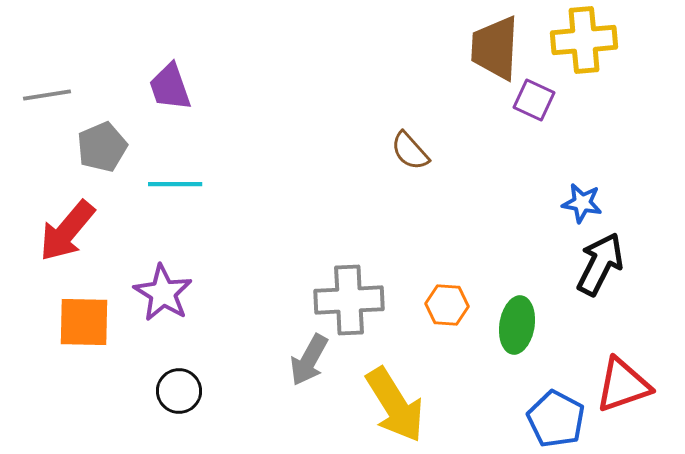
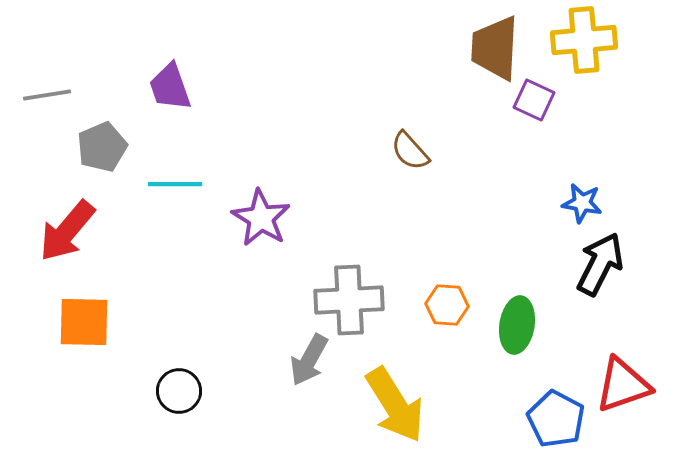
purple star: moved 98 px right, 75 px up
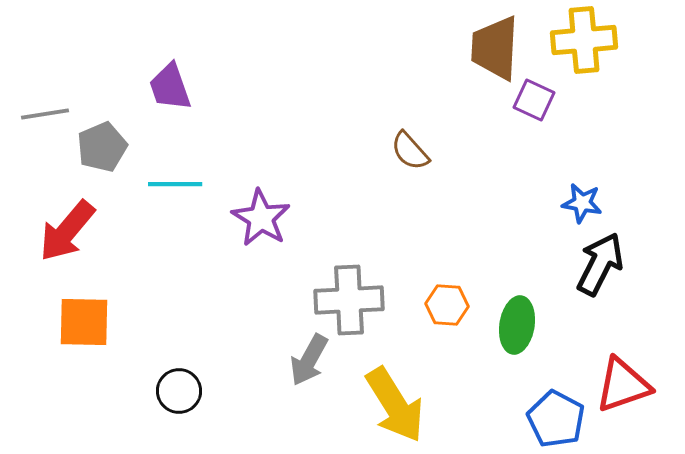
gray line: moved 2 px left, 19 px down
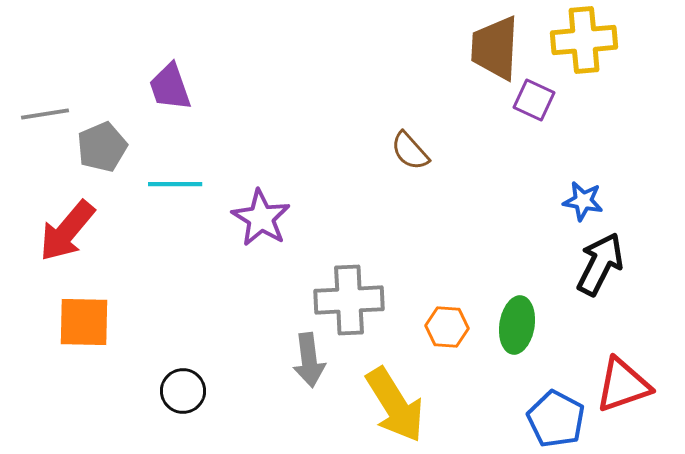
blue star: moved 1 px right, 2 px up
orange hexagon: moved 22 px down
gray arrow: rotated 36 degrees counterclockwise
black circle: moved 4 px right
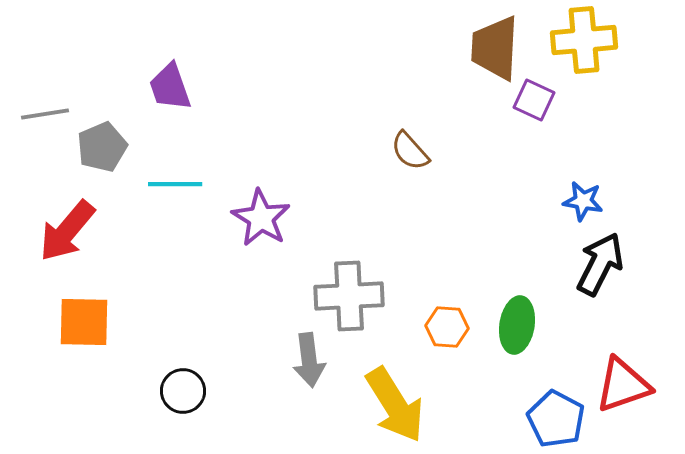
gray cross: moved 4 px up
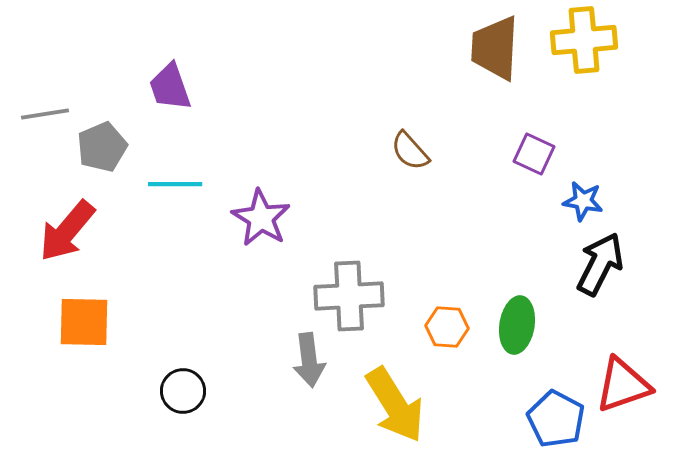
purple square: moved 54 px down
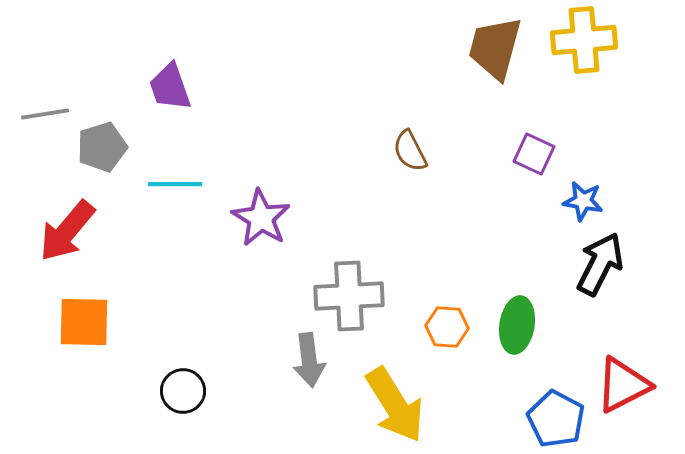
brown trapezoid: rotated 12 degrees clockwise
gray pentagon: rotated 6 degrees clockwise
brown semicircle: rotated 15 degrees clockwise
red triangle: rotated 8 degrees counterclockwise
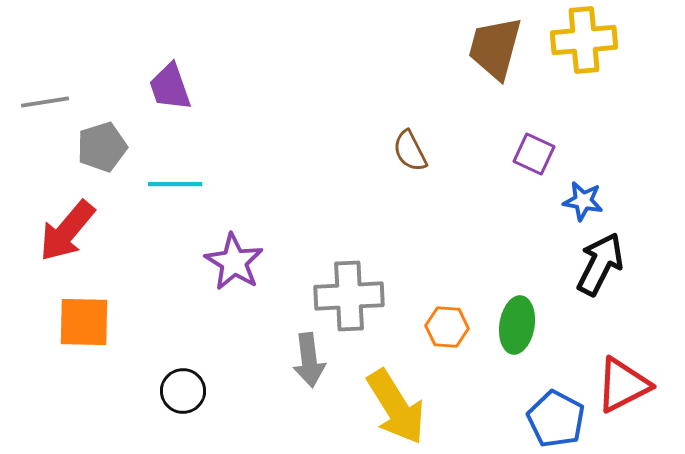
gray line: moved 12 px up
purple star: moved 27 px left, 44 px down
yellow arrow: moved 1 px right, 2 px down
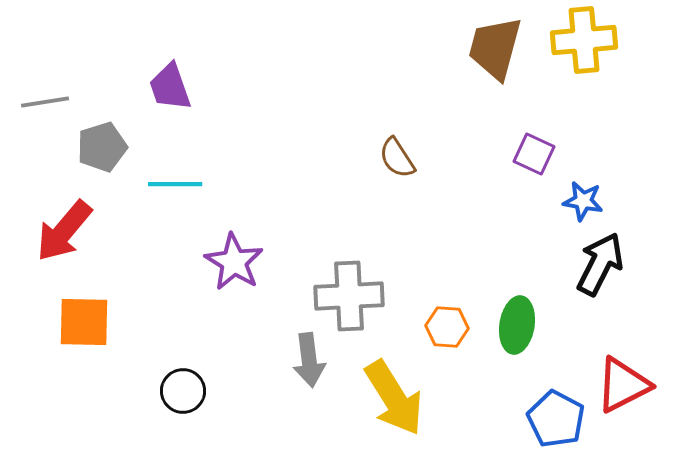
brown semicircle: moved 13 px left, 7 px down; rotated 6 degrees counterclockwise
red arrow: moved 3 px left
yellow arrow: moved 2 px left, 9 px up
